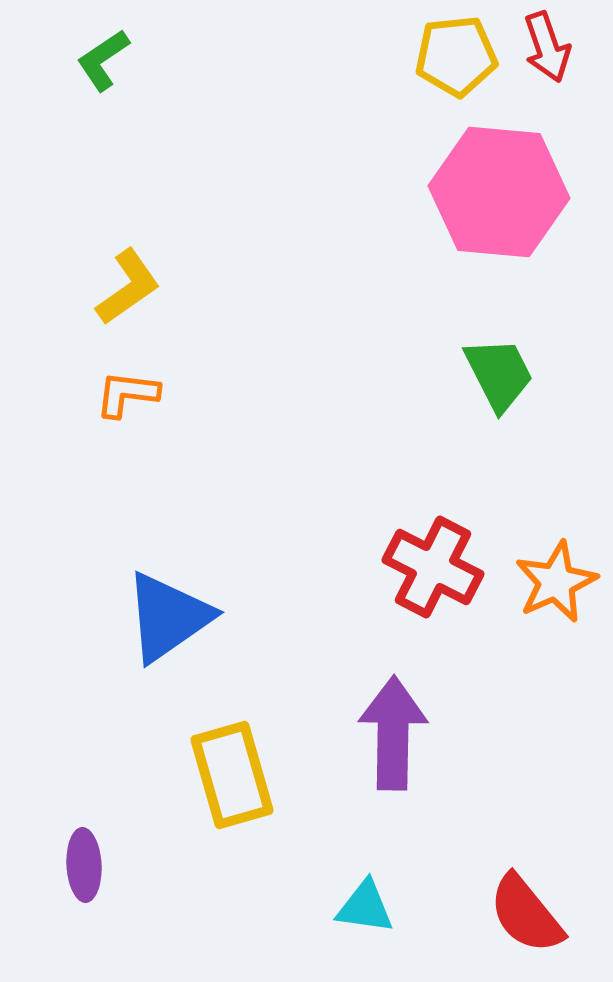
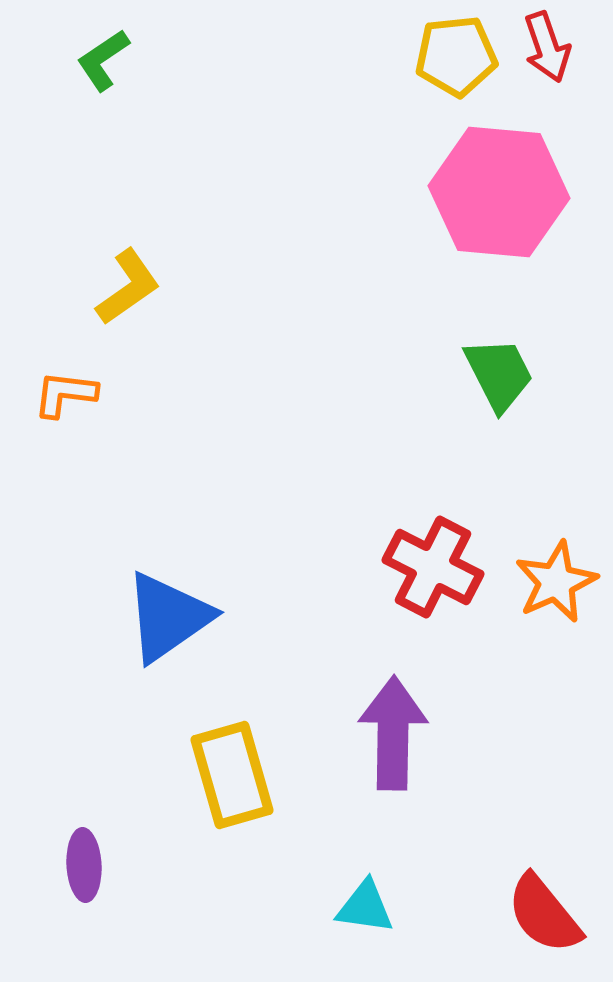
orange L-shape: moved 62 px left
red semicircle: moved 18 px right
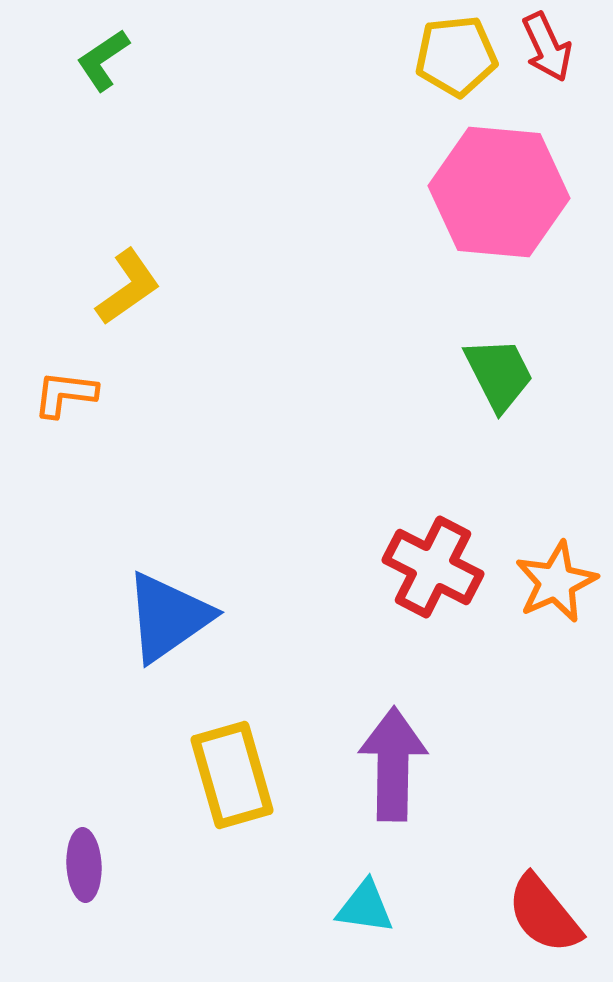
red arrow: rotated 6 degrees counterclockwise
purple arrow: moved 31 px down
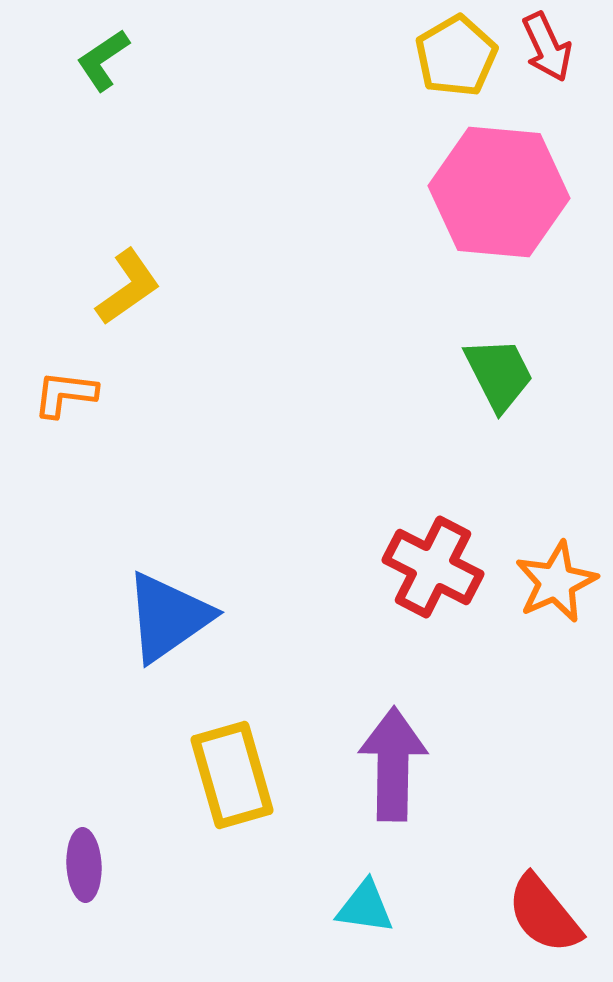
yellow pentagon: rotated 24 degrees counterclockwise
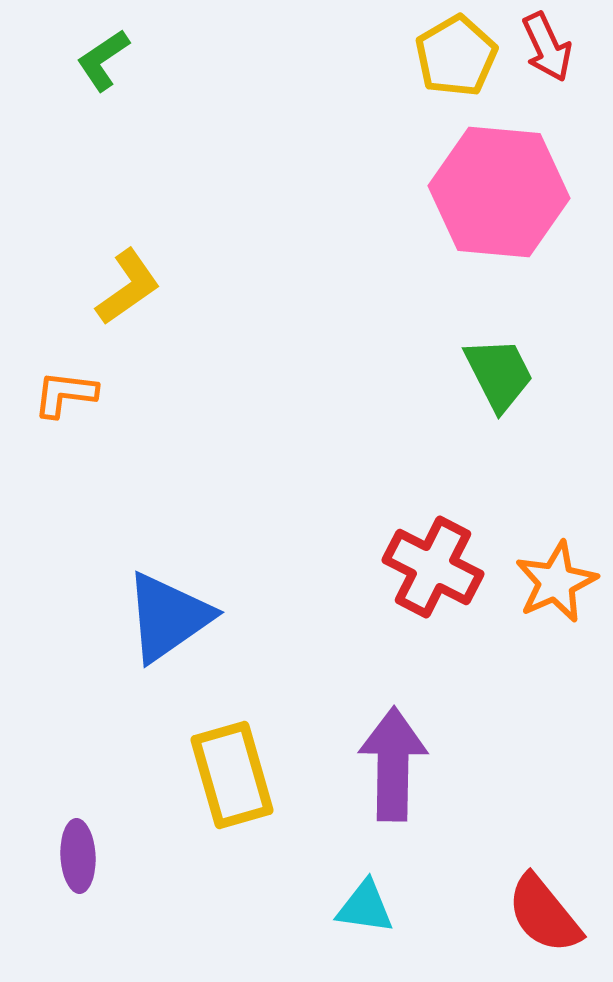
purple ellipse: moved 6 px left, 9 px up
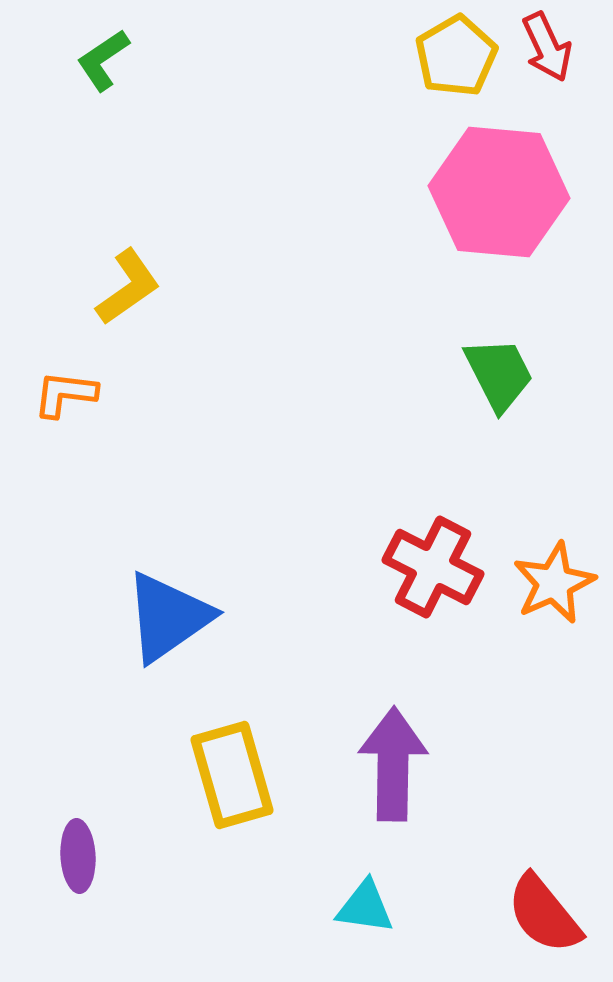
orange star: moved 2 px left, 1 px down
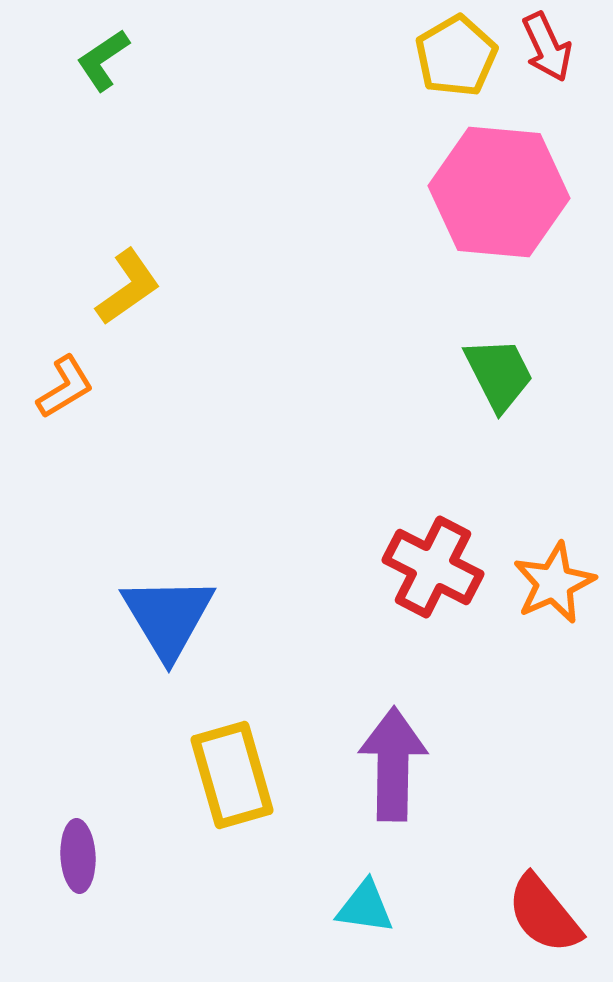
orange L-shape: moved 7 px up; rotated 142 degrees clockwise
blue triangle: rotated 26 degrees counterclockwise
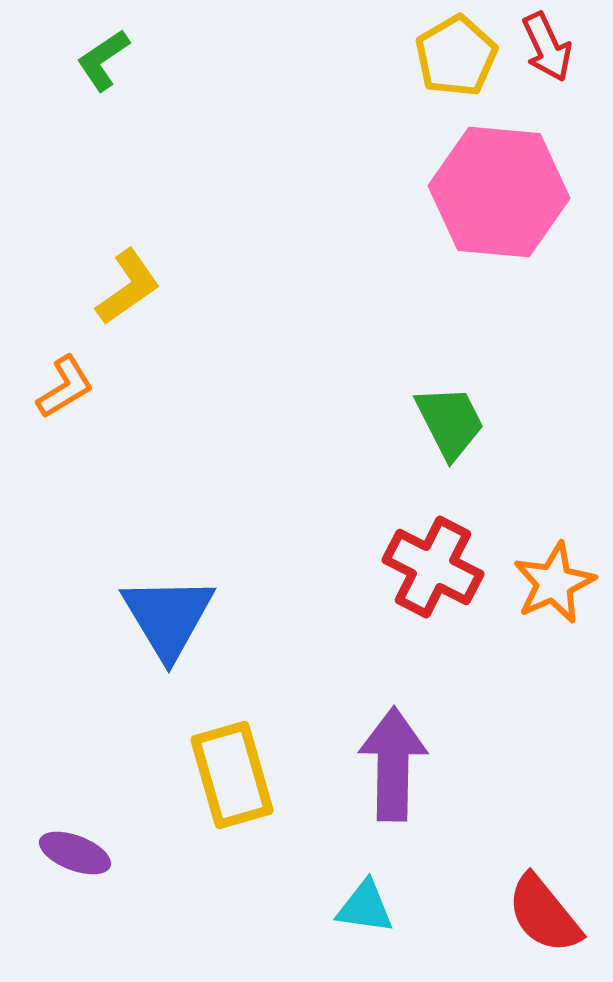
green trapezoid: moved 49 px left, 48 px down
purple ellipse: moved 3 px left, 3 px up; rotated 66 degrees counterclockwise
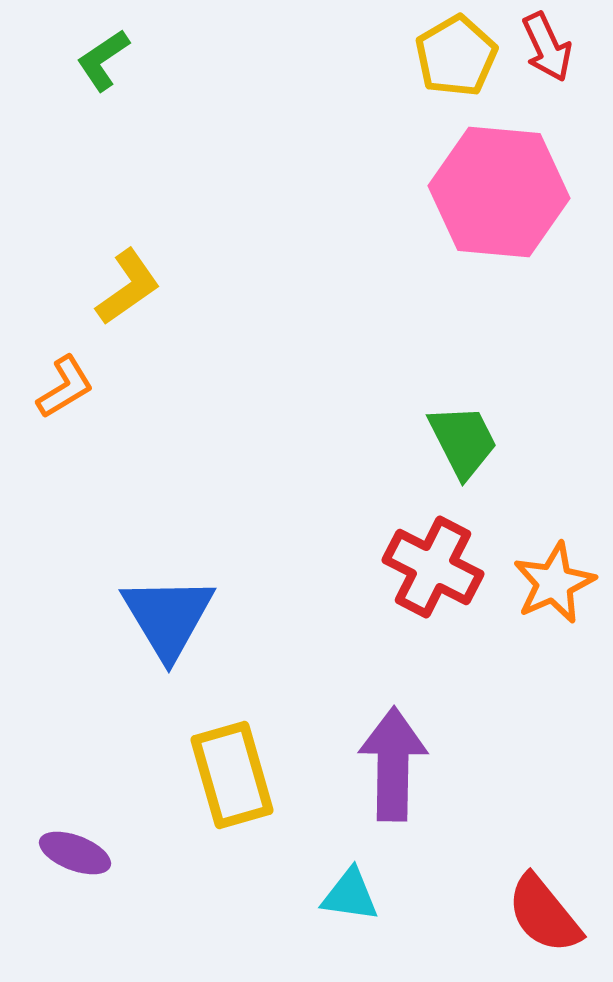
green trapezoid: moved 13 px right, 19 px down
cyan triangle: moved 15 px left, 12 px up
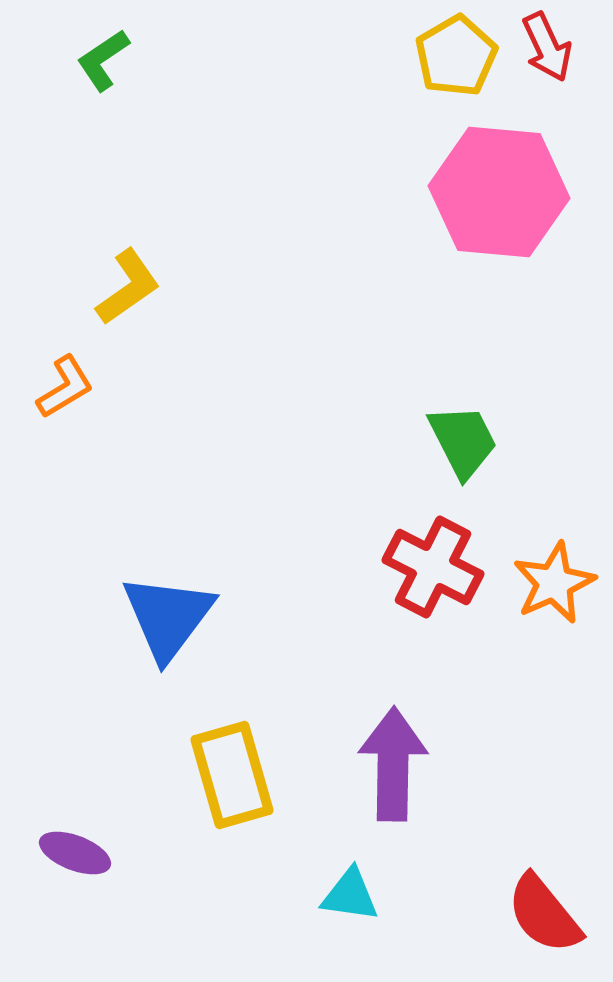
blue triangle: rotated 8 degrees clockwise
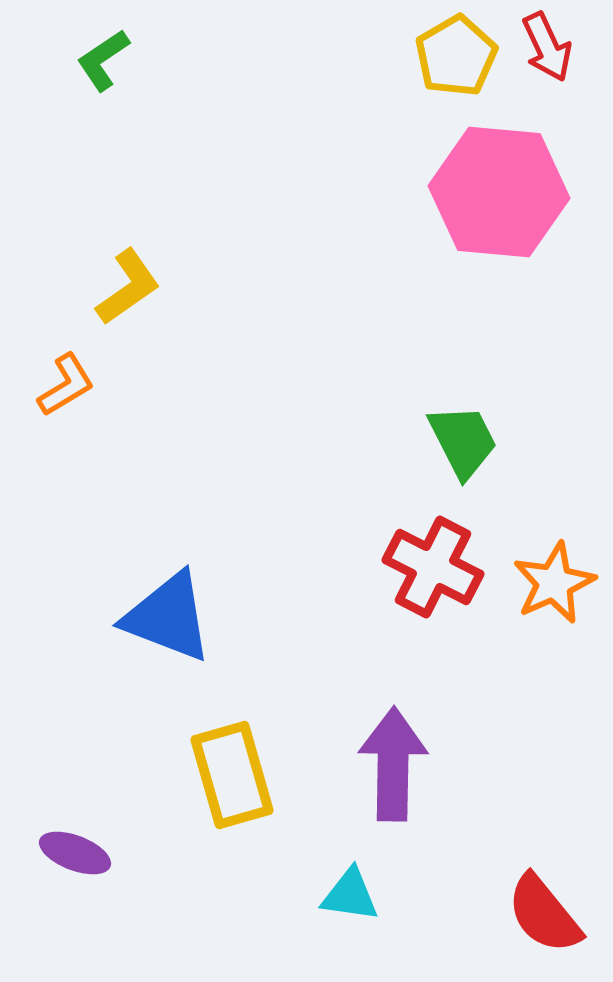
orange L-shape: moved 1 px right, 2 px up
blue triangle: rotated 46 degrees counterclockwise
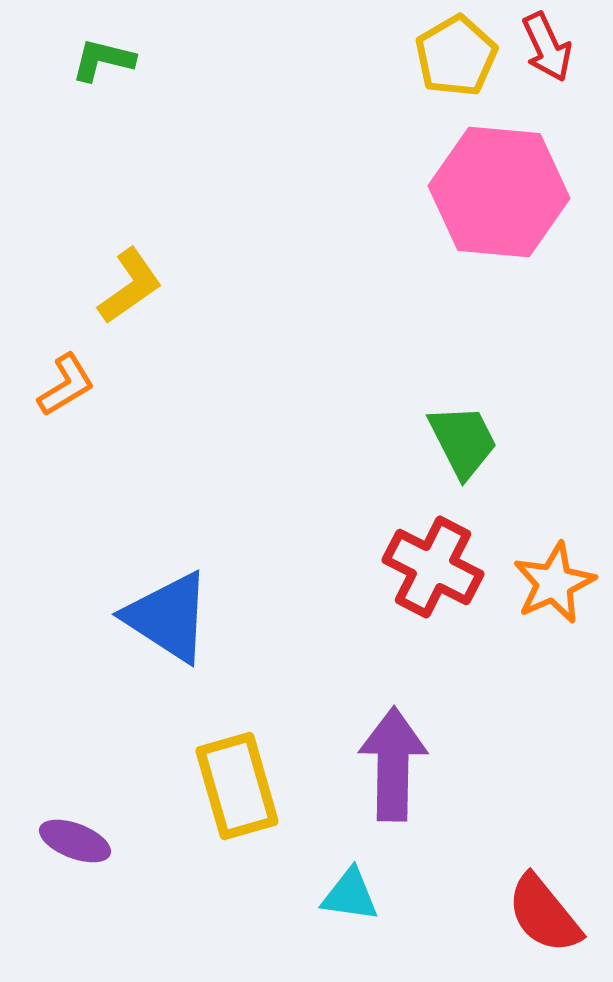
green L-shape: rotated 48 degrees clockwise
yellow L-shape: moved 2 px right, 1 px up
blue triangle: rotated 12 degrees clockwise
yellow rectangle: moved 5 px right, 11 px down
purple ellipse: moved 12 px up
